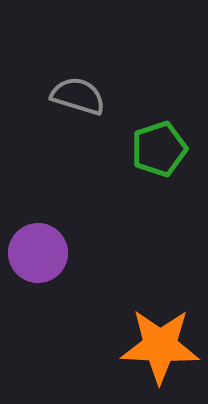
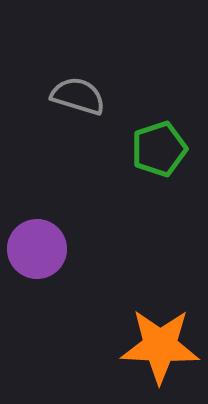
purple circle: moved 1 px left, 4 px up
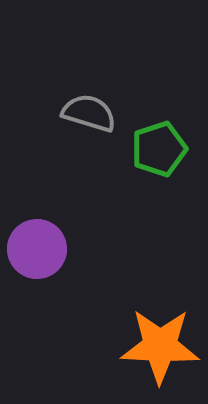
gray semicircle: moved 11 px right, 17 px down
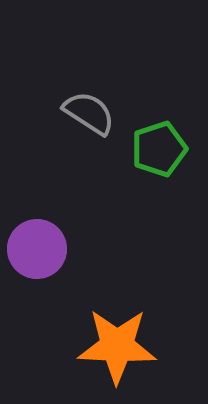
gray semicircle: rotated 16 degrees clockwise
orange star: moved 43 px left
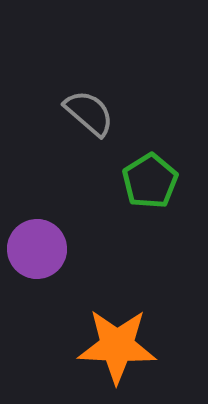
gray semicircle: rotated 8 degrees clockwise
green pentagon: moved 9 px left, 32 px down; rotated 14 degrees counterclockwise
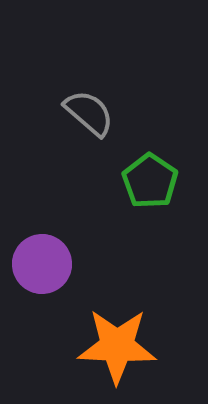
green pentagon: rotated 6 degrees counterclockwise
purple circle: moved 5 px right, 15 px down
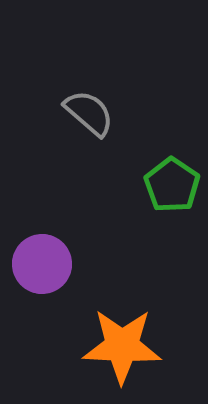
green pentagon: moved 22 px right, 4 px down
orange star: moved 5 px right
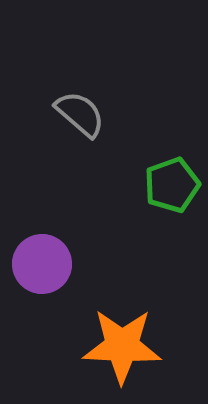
gray semicircle: moved 9 px left, 1 px down
green pentagon: rotated 18 degrees clockwise
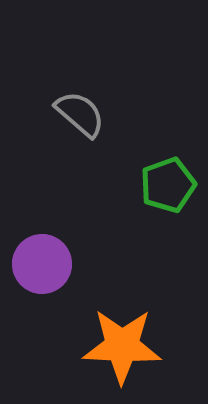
green pentagon: moved 4 px left
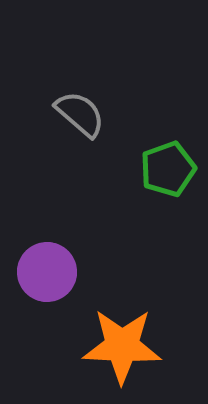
green pentagon: moved 16 px up
purple circle: moved 5 px right, 8 px down
